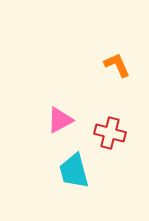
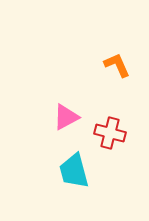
pink triangle: moved 6 px right, 3 px up
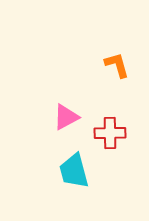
orange L-shape: rotated 8 degrees clockwise
red cross: rotated 16 degrees counterclockwise
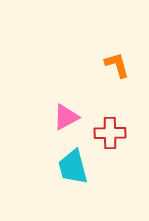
cyan trapezoid: moved 1 px left, 4 px up
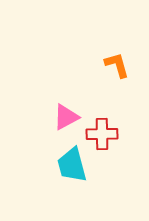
red cross: moved 8 px left, 1 px down
cyan trapezoid: moved 1 px left, 2 px up
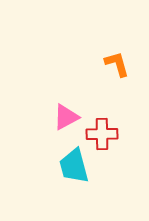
orange L-shape: moved 1 px up
cyan trapezoid: moved 2 px right, 1 px down
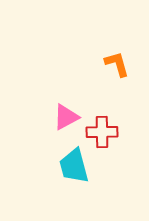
red cross: moved 2 px up
